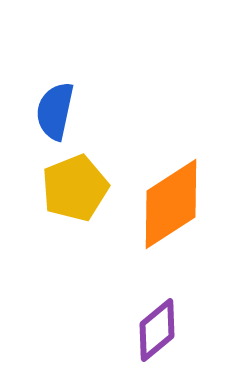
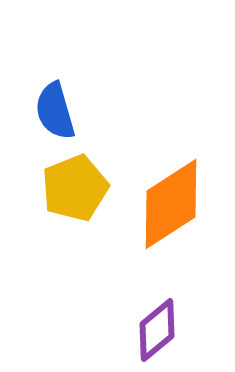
blue semicircle: rotated 28 degrees counterclockwise
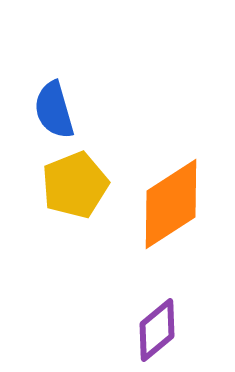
blue semicircle: moved 1 px left, 1 px up
yellow pentagon: moved 3 px up
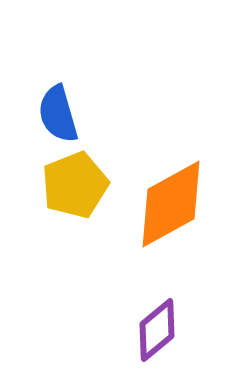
blue semicircle: moved 4 px right, 4 px down
orange diamond: rotated 4 degrees clockwise
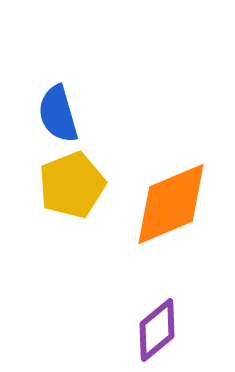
yellow pentagon: moved 3 px left
orange diamond: rotated 6 degrees clockwise
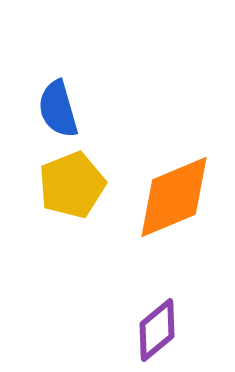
blue semicircle: moved 5 px up
orange diamond: moved 3 px right, 7 px up
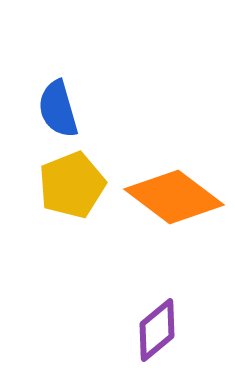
orange diamond: rotated 60 degrees clockwise
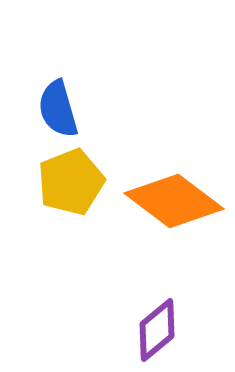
yellow pentagon: moved 1 px left, 3 px up
orange diamond: moved 4 px down
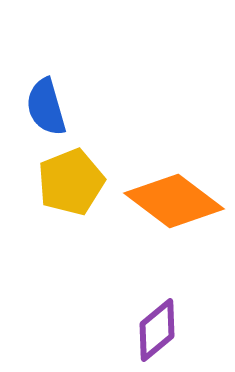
blue semicircle: moved 12 px left, 2 px up
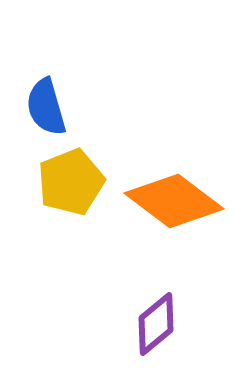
purple diamond: moved 1 px left, 6 px up
